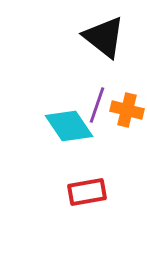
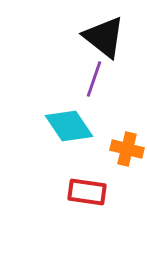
purple line: moved 3 px left, 26 px up
orange cross: moved 39 px down
red rectangle: rotated 18 degrees clockwise
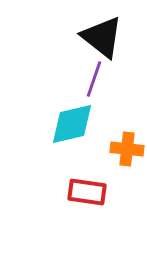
black triangle: moved 2 px left
cyan diamond: moved 3 px right, 2 px up; rotated 69 degrees counterclockwise
orange cross: rotated 8 degrees counterclockwise
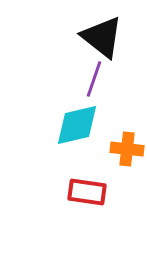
cyan diamond: moved 5 px right, 1 px down
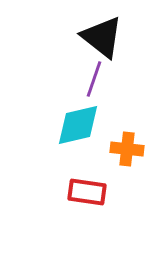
cyan diamond: moved 1 px right
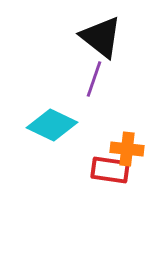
black triangle: moved 1 px left
cyan diamond: moved 26 px left; rotated 39 degrees clockwise
red rectangle: moved 23 px right, 22 px up
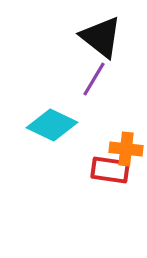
purple line: rotated 12 degrees clockwise
orange cross: moved 1 px left
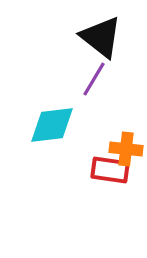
cyan diamond: rotated 33 degrees counterclockwise
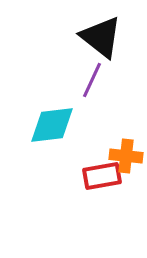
purple line: moved 2 px left, 1 px down; rotated 6 degrees counterclockwise
orange cross: moved 7 px down
red rectangle: moved 8 px left, 6 px down; rotated 18 degrees counterclockwise
